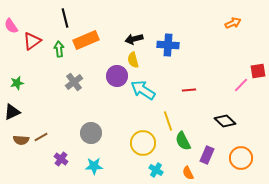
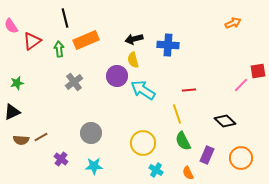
yellow line: moved 9 px right, 7 px up
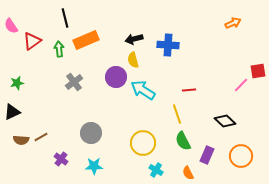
purple circle: moved 1 px left, 1 px down
orange circle: moved 2 px up
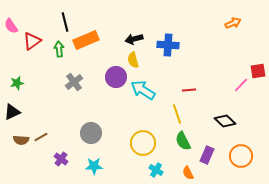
black line: moved 4 px down
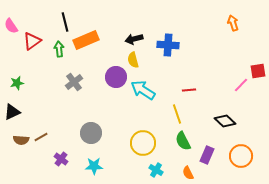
orange arrow: rotated 84 degrees counterclockwise
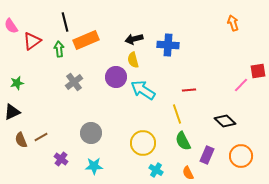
brown semicircle: rotated 63 degrees clockwise
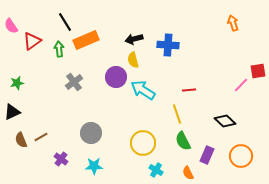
black line: rotated 18 degrees counterclockwise
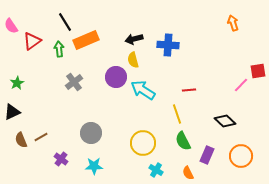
green star: rotated 16 degrees counterclockwise
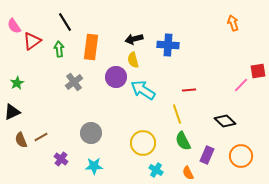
pink semicircle: moved 3 px right
orange rectangle: moved 5 px right, 7 px down; rotated 60 degrees counterclockwise
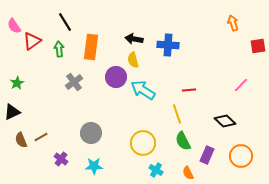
black arrow: rotated 24 degrees clockwise
red square: moved 25 px up
